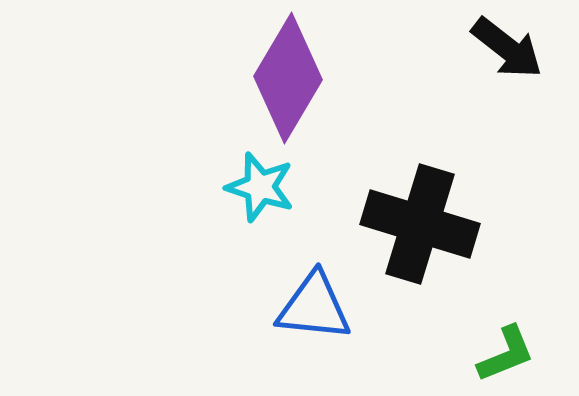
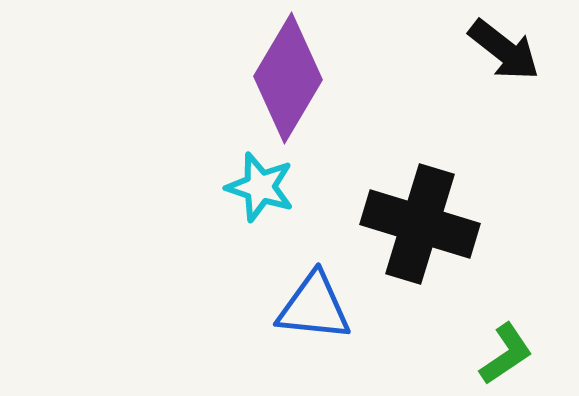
black arrow: moved 3 px left, 2 px down
green L-shape: rotated 12 degrees counterclockwise
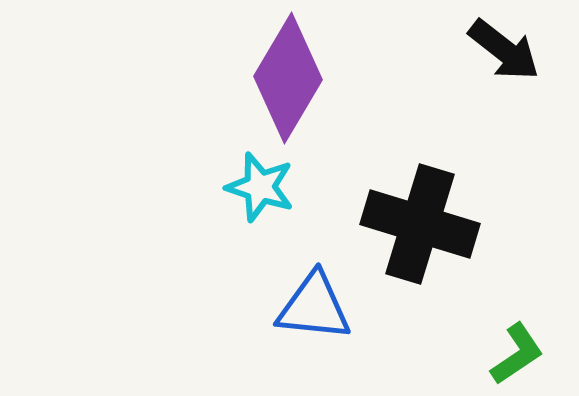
green L-shape: moved 11 px right
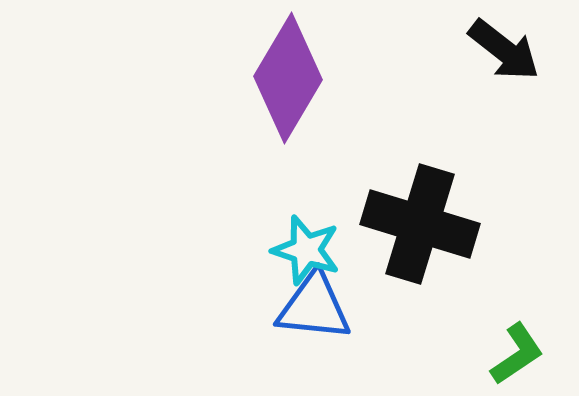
cyan star: moved 46 px right, 63 px down
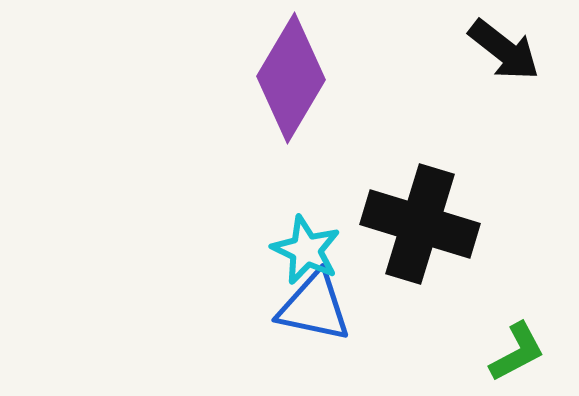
purple diamond: moved 3 px right
cyan star: rotated 8 degrees clockwise
blue triangle: rotated 6 degrees clockwise
green L-shape: moved 2 px up; rotated 6 degrees clockwise
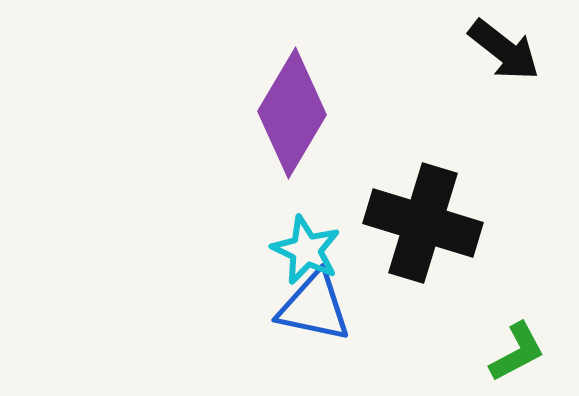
purple diamond: moved 1 px right, 35 px down
black cross: moved 3 px right, 1 px up
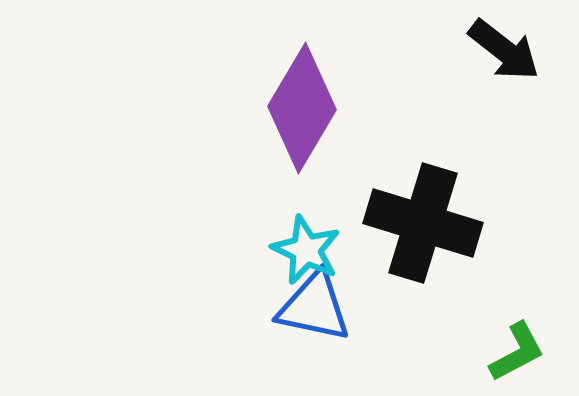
purple diamond: moved 10 px right, 5 px up
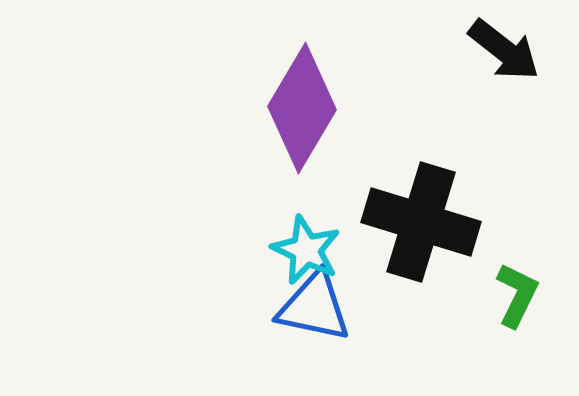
black cross: moved 2 px left, 1 px up
green L-shape: moved 57 px up; rotated 36 degrees counterclockwise
